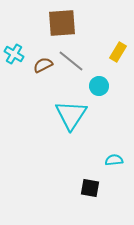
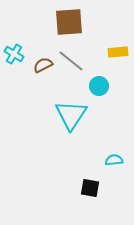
brown square: moved 7 px right, 1 px up
yellow rectangle: rotated 54 degrees clockwise
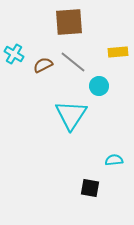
gray line: moved 2 px right, 1 px down
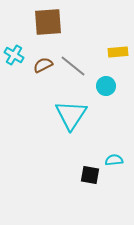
brown square: moved 21 px left
cyan cross: moved 1 px down
gray line: moved 4 px down
cyan circle: moved 7 px right
black square: moved 13 px up
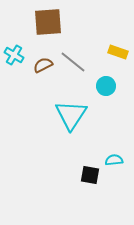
yellow rectangle: rotated 24 degrees clockwise
gray line: moved 4 px up
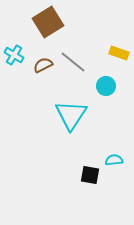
brown square: rotated 28 degrees counterclockwise
yellow rectangle: moved 1 px right, 1 px down
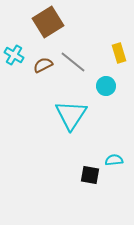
yellow rectangle: rotated 54 degrees clockwise
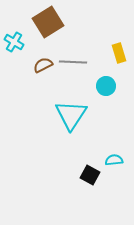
cyan cross: moved 13 px up
gray line: rotated 36 degrees counterclockwise
black square: rotated 18 degrees clockwise
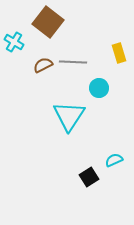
brown square: rotated 20 degrees counterclockwise
cyan circle: moved 7 px left, 2 px down
cyan triangle: moved 2 px left, 1 px down
cyan semicircle: rotated 18 degrees counterclockwise
black square: moved 1 px left, 2 px down; rotated 30 degrees clockwise
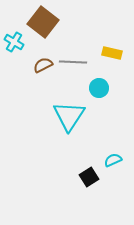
brown square: moved 5 px left
yellow rectangle: moved 7 px left; rotated 60 degrees counterclockwise
cyan semicircle: moved 1 px left
